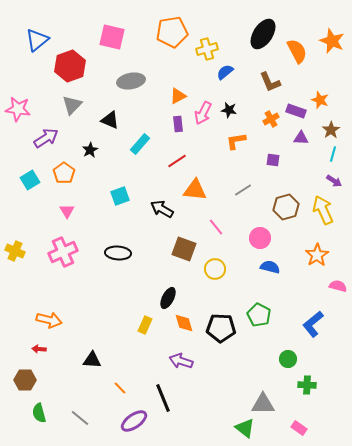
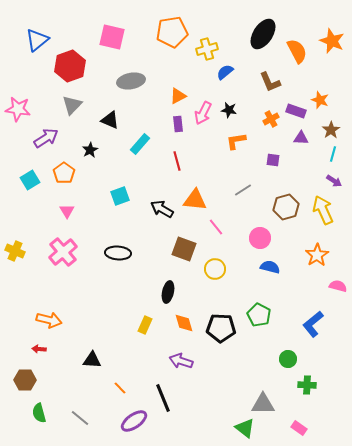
red line at (177, 161): rotated 72 degrees counterclockwise
orange triangle at (195, 190): moved 10 px down
pink cross at (63, 252): rotated 16 degrees counterclockwise
black ellipse at (168, 298): moved 6 px up; rotated 15 degrees counterclockwise
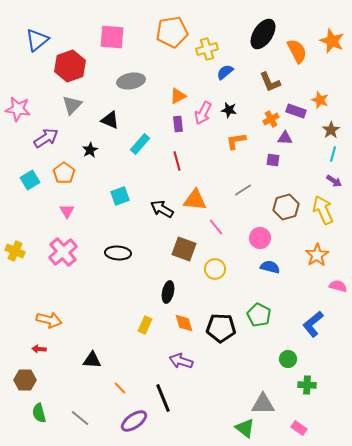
pink square at (112, 37): rotated 8 degrees counterclockwise
purple triangle at (301, 138): moved 16 px left
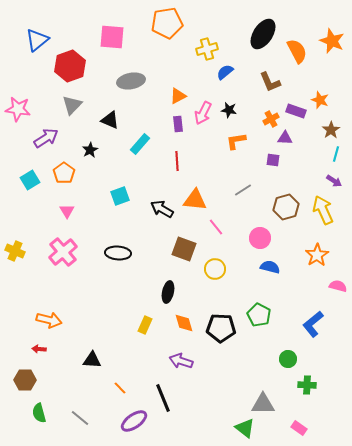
orange pentagon at (172, 32): moved 5 px left, 9 px up
cyan line at (333, 154): moved 3 px right
red line at (177, 161): rotated 12 degrees clockwise
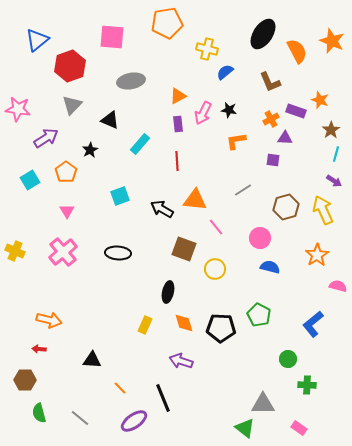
yellow cross at (207, 49): rotated 30 degrees clockwise
orange pentagon at (64, 173): moved 2 px right, 1 px up
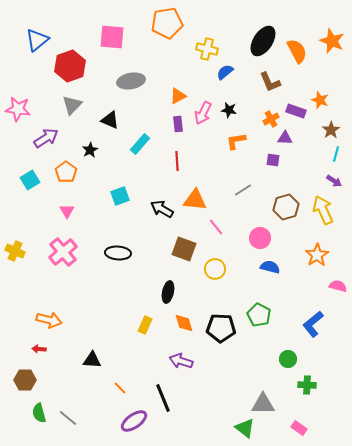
black ellipse at (263, 34): moved 7 px down
gray line at (80, 418): moved 12 px left
